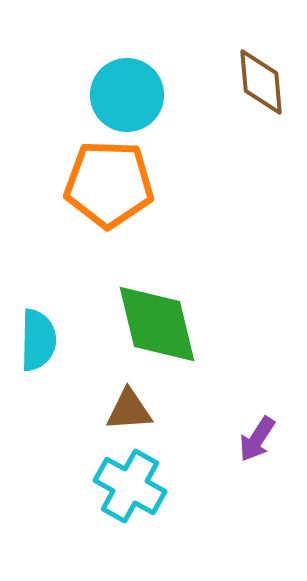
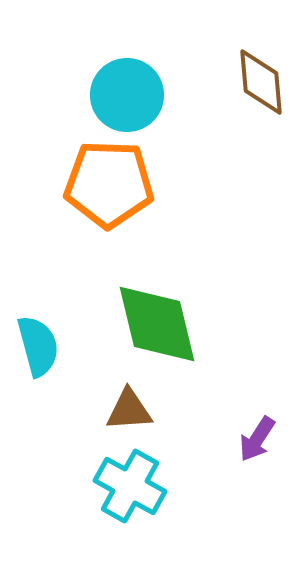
cyan semicircle: moved 6 px down; rotated 16 degrees counterclockwise
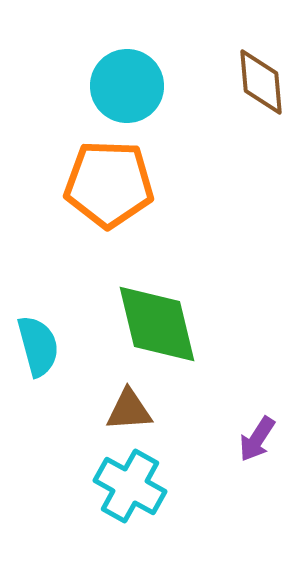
cyan circle: moved 9 px up
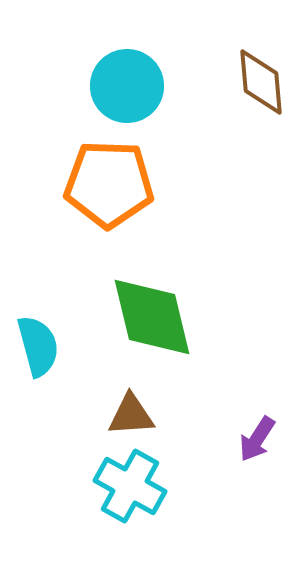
green diamond: moved 5 px left, 7 px up
brown triangle: moved 2 px right, 5 px down
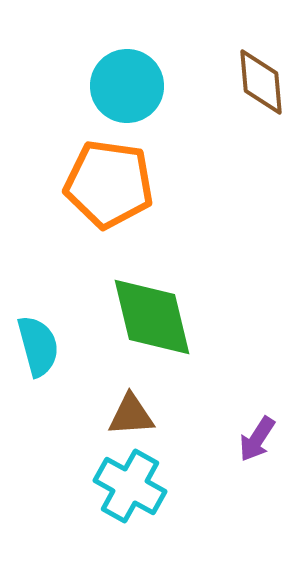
orange pentagon: rotated 6 degrees clockwise
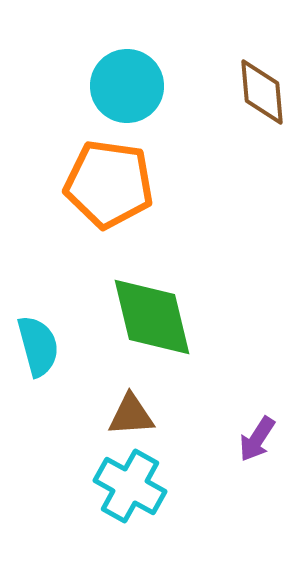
brown diamond: moved 1 px right, 10 px down
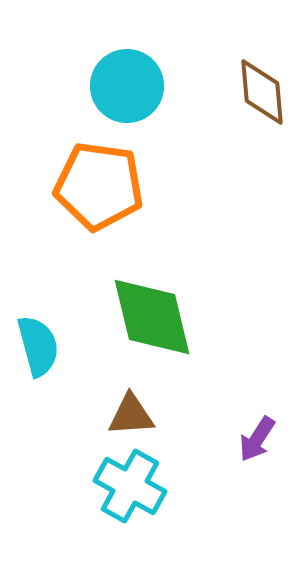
orange pentagon: moved 10 px left, 2 px down
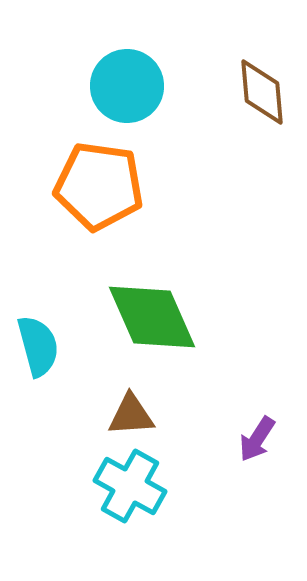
green diamond: rotated 10 degrees counterclockwise
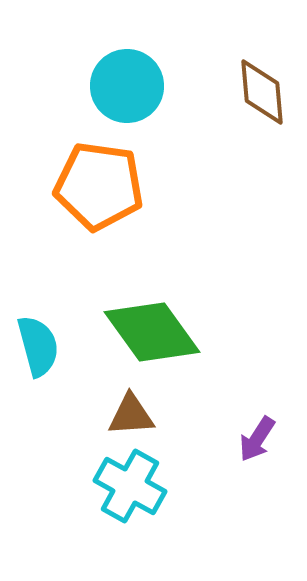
green diamond: moved 15 px down; rotated 12 degrees counterclockwise
